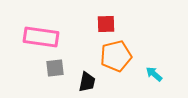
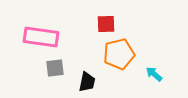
orange pentagon: moved 3 px right, 2 px up
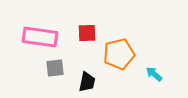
red square: moved 19 px left, 9 px down
pink rectangle: moved 1 px left
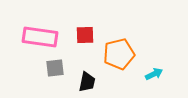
red square: moved 2 px left, 2 px down
cyan arrow: rotated 114 degrees clockwise
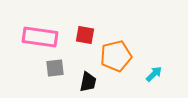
red square: rotated 12 degrees clockwise
orange pentagon: moved 3 px left, 2 px down
cyan arrow: rotated 18 degrees counterclockwise
black trapezoid: moved 1 px right
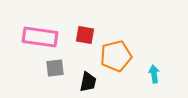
cyan arrow: rotated 54 degrees counterclockwise
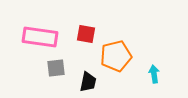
red square: moved 1 px right, 1 px up
gray square: moved 1 px right
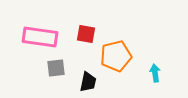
cyan arrow: moved 1 px right, 1 px up
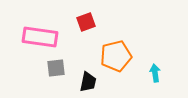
red square: moved 12 px up; rotated 30 degrees counterclockwise
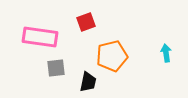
orange pentagon: moved 4 px left
cyan arrow: moved 11 px right, 20 px up
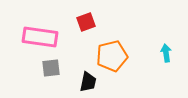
gray square: moved 5 px left
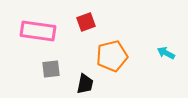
pink rectangle: moved 2 px left, 6 px up
cyan arrow: rotated 54 degrees counterclockwise
gray square: moved 1 px down
black trapezoid: moved 3 px left, 2 px down
